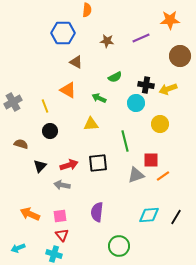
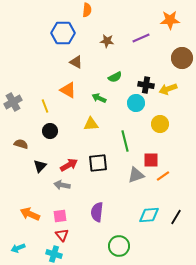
brown circle: moved 2 px right, 2 px down
red arrow: rotated 12 degrees counterclockwise
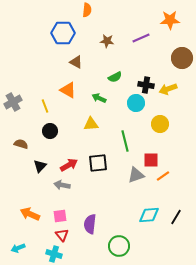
purple semicircle: moved 7 px left, 12 px down
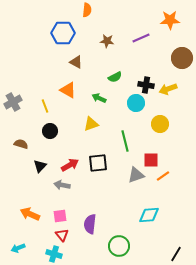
yellow triangle: rotated 14 degrees counterclockwise
red arrow: moved 1 px right
black line: moved 37 px down
